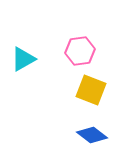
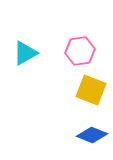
cyan triangle: moved 2 px right, 6 px up
blue diamond: rotated 16 degrees counterclockwise
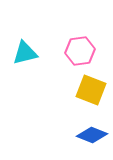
cyan triangle: rotated 16 degrees clockwise
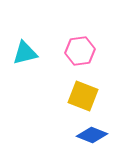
yellow square: moved 8 px left, 6 px down
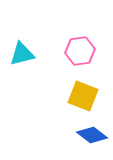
cyan triangle: moved 3 px left, 1 px down
blue diamond: rotated 16 degrees clockwise
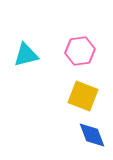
cyan triangle: moved 4 px right, 1 px down
blue diamond: rotated 32 degrees clockwise
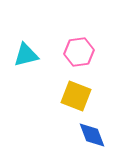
pink hexagon: moved 1 px left, 1 px down
yellow square: moved 7 px left
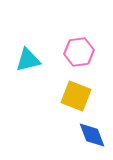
cyan triangle: moved 2 px right, 5 px down
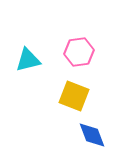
yellow square: moved 2 px left
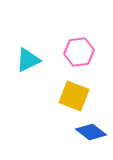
cyan triangle: rotated 12 degrees counterclockwise
blue diamond: moved 1 px left, 3 px up; rotated 32 degrees counterclockwise
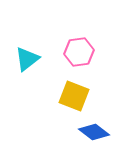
cyan triangle: moved 1 px left, 1 px up; rotated 12 degrees counterclockwise
blue diamond: moved 3 px right
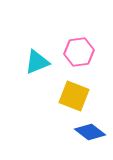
cyan triangle: moved 10 px right, 3 px down; rotated 16 degrees clockwise
blue diamond: moved 4 px left
